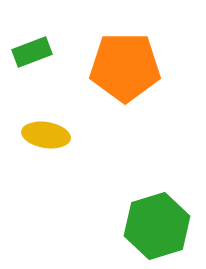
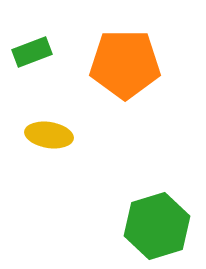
orange pentagon: moved 3 px up
yellow ellipse: moved 3 px right
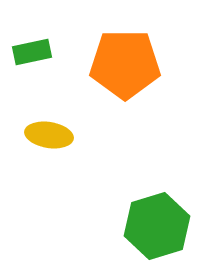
green rectangle: rotated 9 degrees clockwise
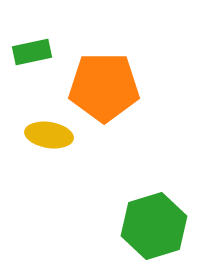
orange pentagon: moved 21 px left, 23 px down
green hexagon: moved 3 px left
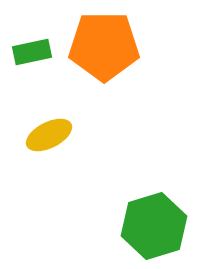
orange pentagon: moved 41 px up
yellow ellipse: rotated 36 degrees counterclockwise
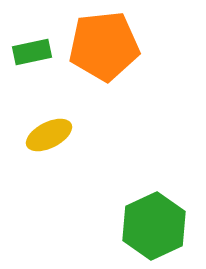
orange pentagon: rotated 6 degrees counterclockwise
green hexagon: rotated 8 degrees counterclockwise
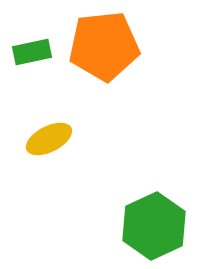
yellow ellipse: moved 4 px down
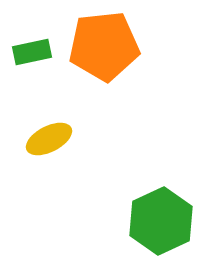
green hexagon: moved 7 px right, 5 px up
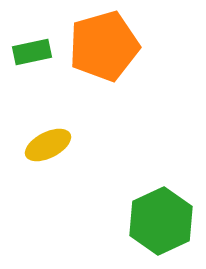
orange pentagon: rotated 10 degrees counterclockwise
yellow ellipse: moved 1 px left, 6 px down
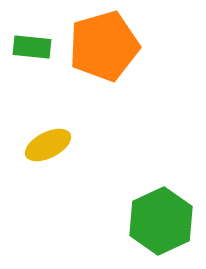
green rectangle: moved 5 px up; rotated 18 degrees clockwise
